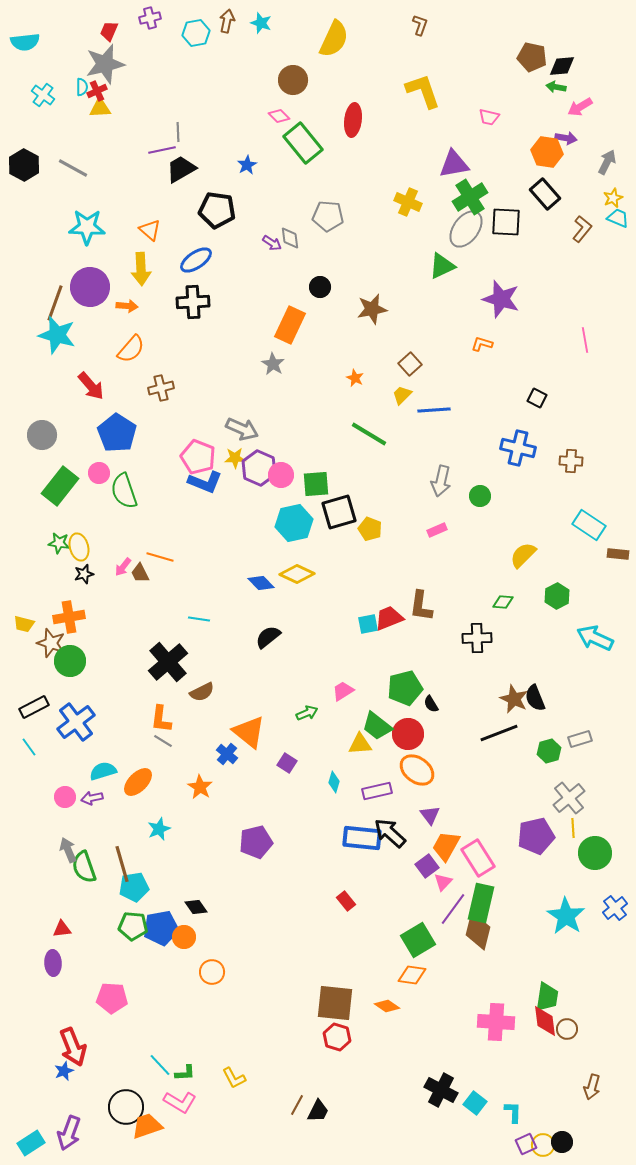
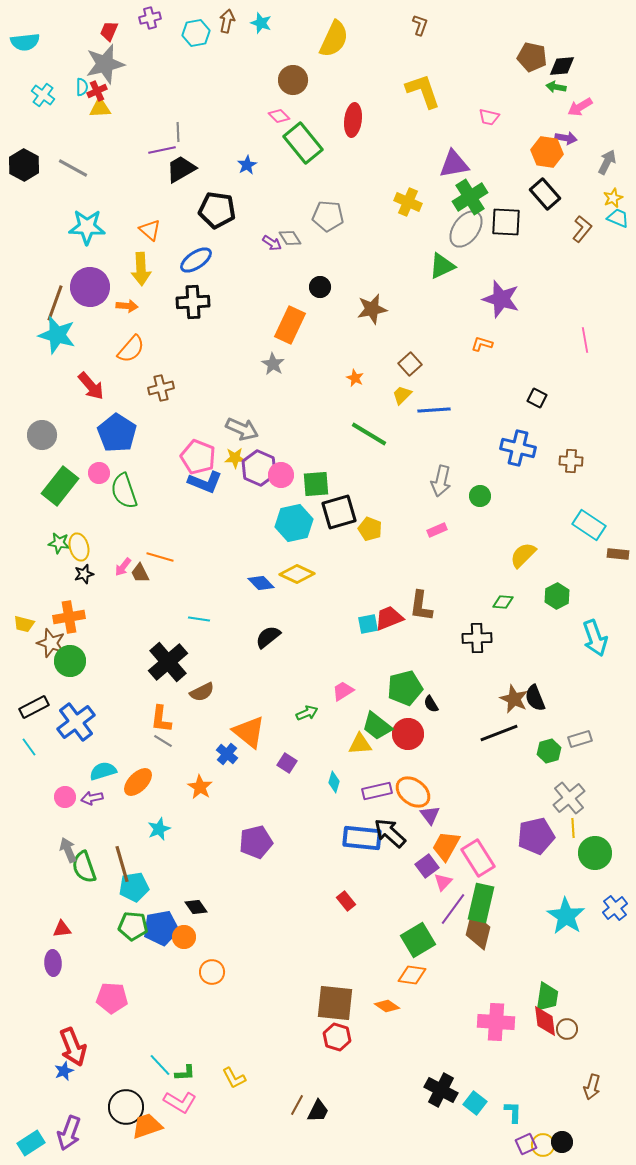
gray diamond at (290, 238): rotated 25 degrees counterclockwise
cyan arrow at (595, 638): rotated 135 degrees counterclockwise
orange ellipse at (417, 770): moved 4 px left, 22 px down
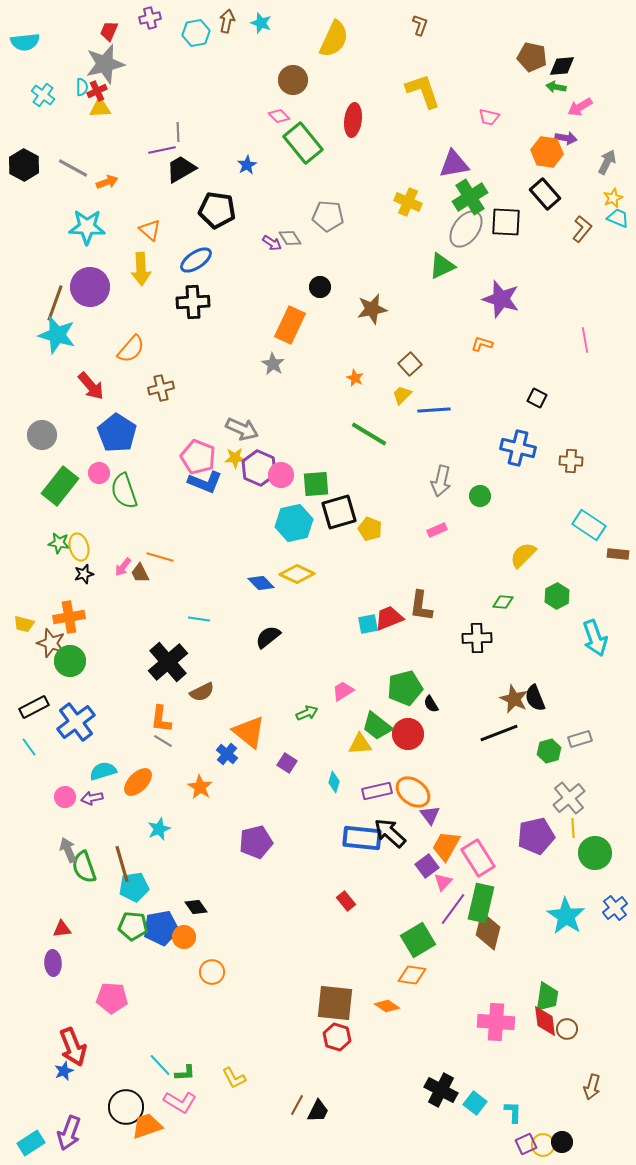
orange arrow at (127, 306): moved 20 px left, 124 px up; rotated 25 degrees counterclockwise
brown diamond at (478, 931): moved 10 px right
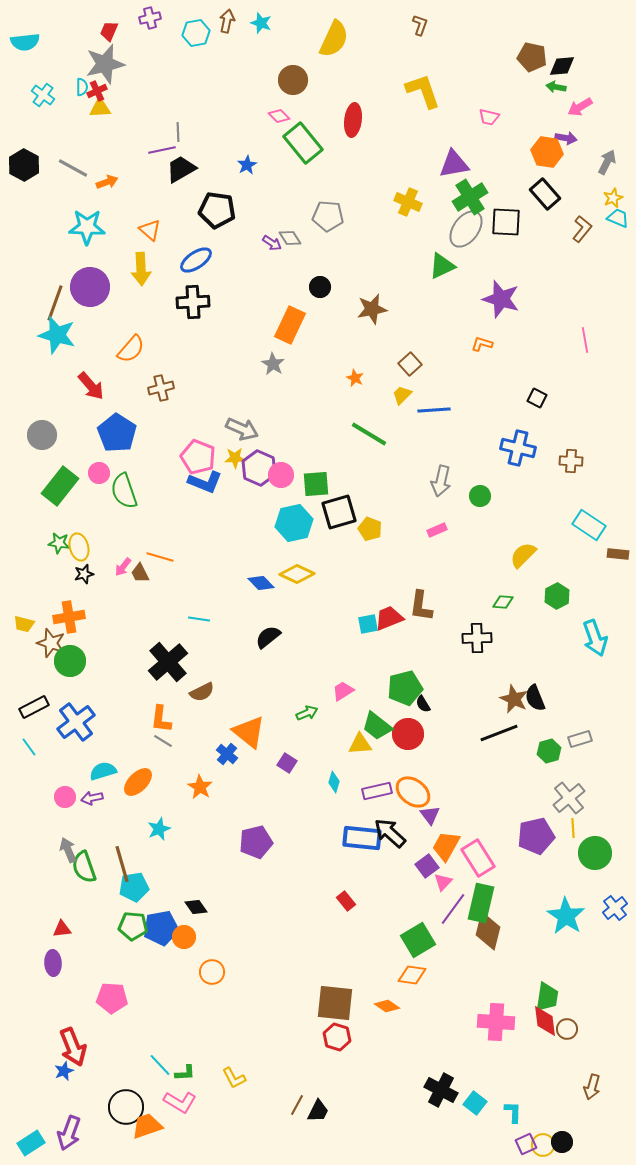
black semicircle at (431, 704): moved 8 px left
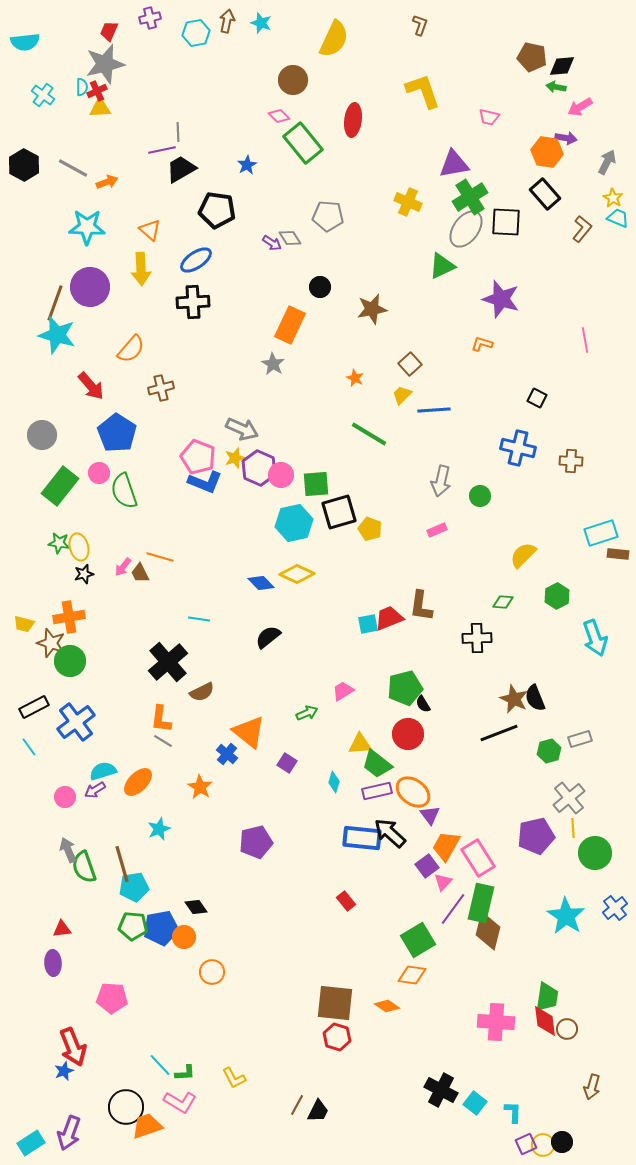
yellow star at (613, 198): rotated 18 degrees counterclockwise
yellow star at (235, 458): rotated 15 degrees counterclockwise
cyan rectangle at (589, 525): moved 12 px right, 8 px down; rotated 52 degrees counterclockwise
green trapezoid at (377, 726): moved 38 px down
purple arrow at (92, 798): moved 3 px right, 8 px up; rotated 20 degrees counterclockwise
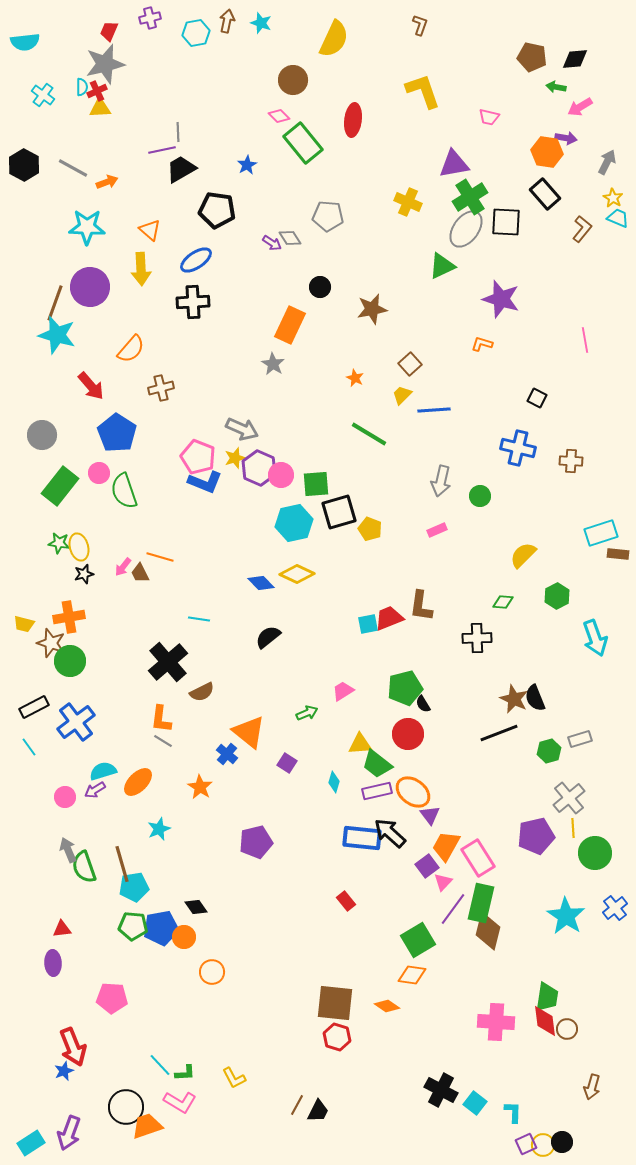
black diamond at (562, 66): moved 13 px right, 7 px up
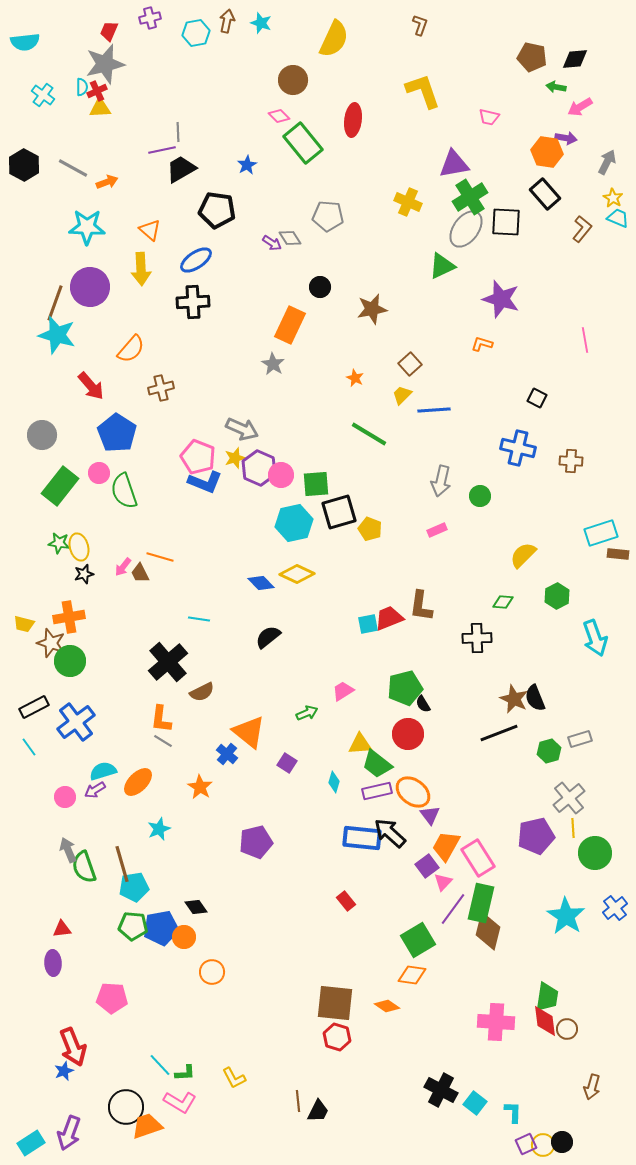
brown line at (297, 1105): moved 1 px right, 4 px up; rotated 35 degrees counterclockwise
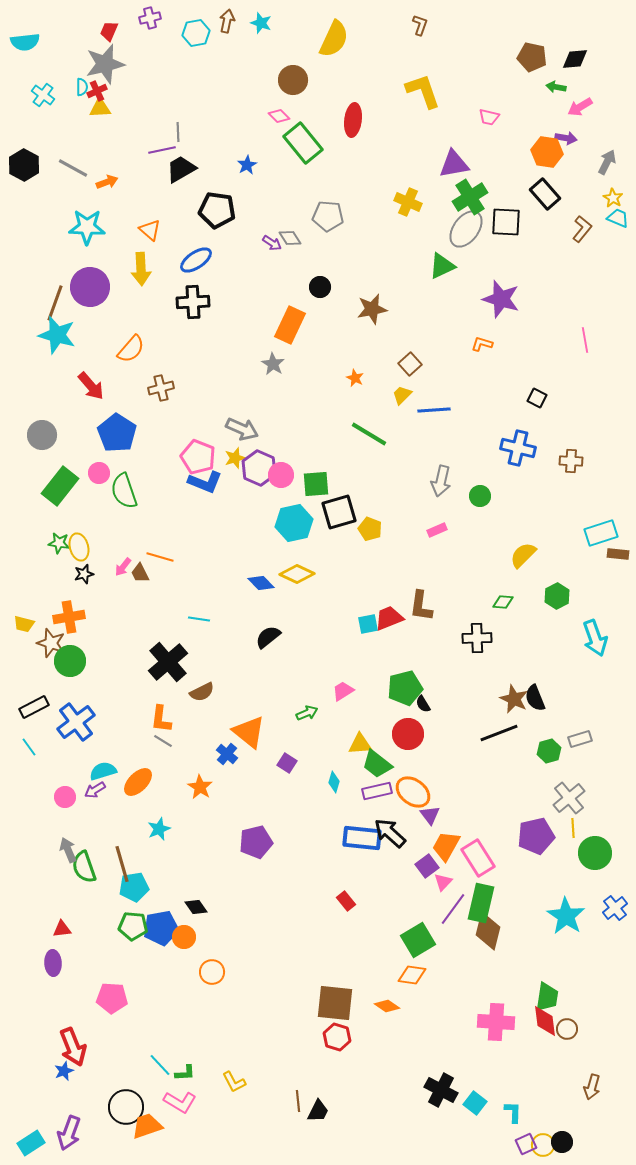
yellow L-shape at (234, 1078): moved 4 px down
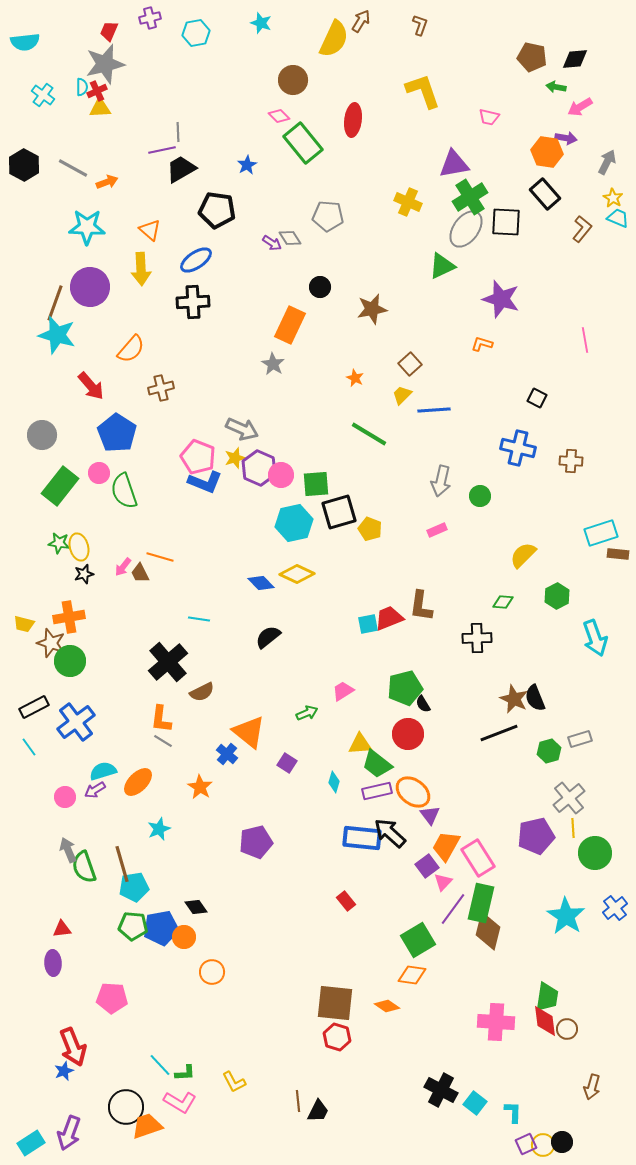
brown arrow at (227, 21): moved 134 px right; rotated 20 degrees clockwise
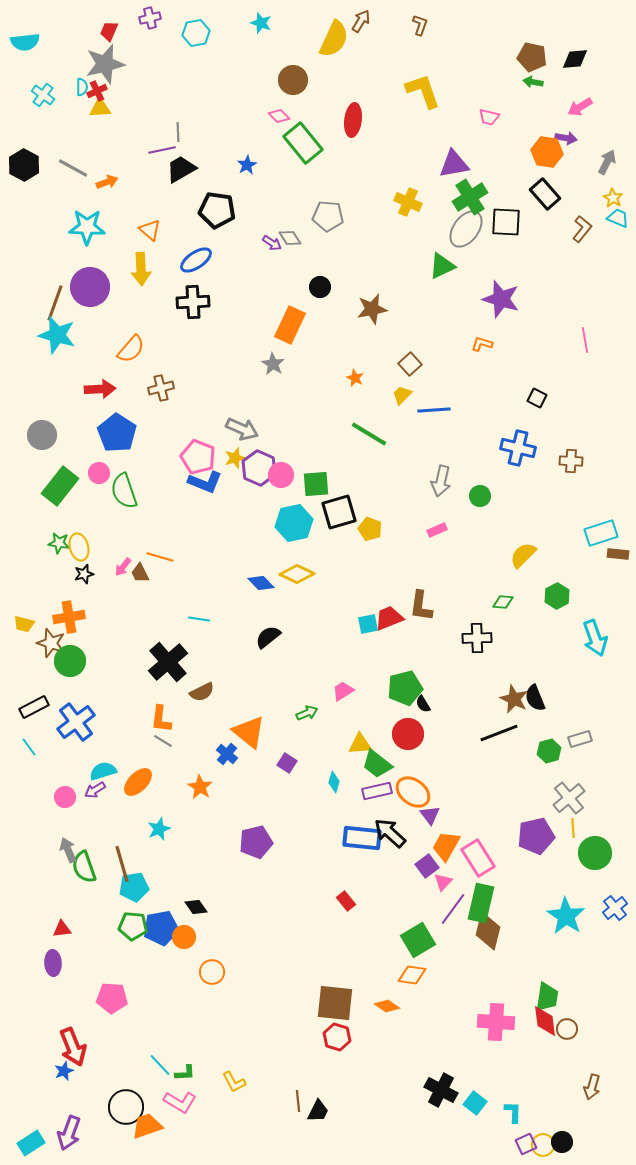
green arrow at (556, 87): moved 23 px left, 5 px up
red arrow at (91, 386): moved 9 px right, 3 px down; rotated 52 degrees counterclockwise
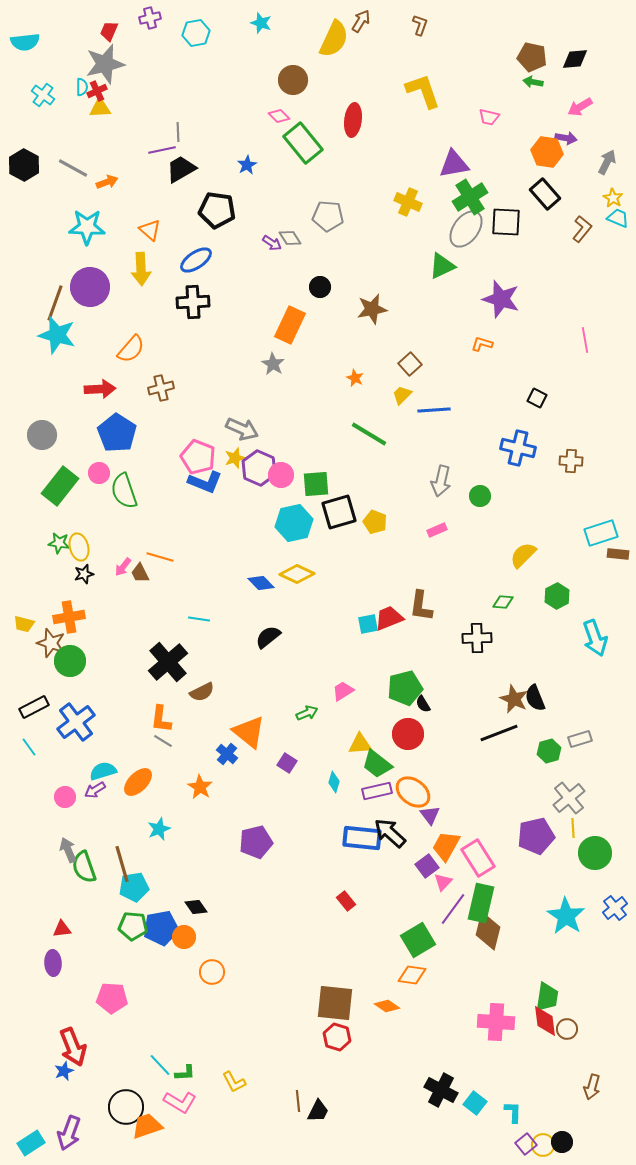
yellow pentagon at (370, 529): moved 5 px right, 7 px up
purple square at (526, 1144): rotated 15 degrees counterclockwise
